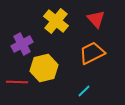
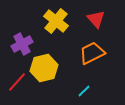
red line: rotated 50 degrees counterclockwise
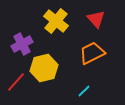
red line: moved 1 px left
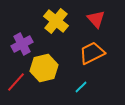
cyan line: moved 3 px left, 4 px up
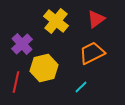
red triangle: rotated 36 degrees clockwise
purple cross: rotated 15 degrees counterclockwise
red line: rotated 30 degrees counterclockwise
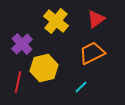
red line: moved 2 px right
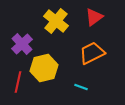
red triangle: moved 2 px left, 2 px up
cyan line: rotated 64 degrees clockwise
